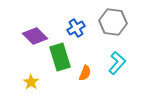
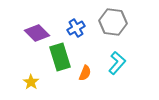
purple diamond: moved 2 px right, 3 px up
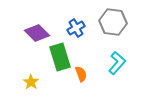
orange semicircle: moved 4 px left, 1 px down; rotated 42 degrees counterclockwise
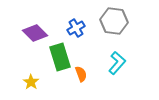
gray hexagon: moved 1 px right, 1 px up
purple diamond: moved 2 px left
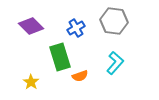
purple diamond: moved 4 px left, 7 px up
cyan L-shape: moved 2 px left
orange semicircle: moved 1 px left, 2 px down; rotated 91 degrees clockwise
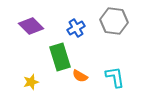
cyan L-shape: moved 14 px down; rotated 50 degrees counterclockwise
orange semicircle: rotated 49 degrees clockwise
yellow star: rotated 21 degrees clockwise
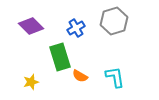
gray hexagon: rotated 24 degrees counterclockwise
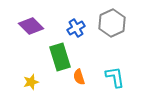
gray hexagon: moved 2 px left, 2 px down; rotated 8 degrees counterclockwise
orange semicircle: moved 1 px left, 1 px down; rotated 42 degrees clockwise
